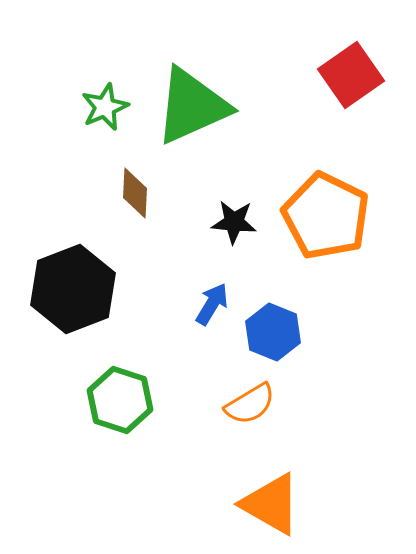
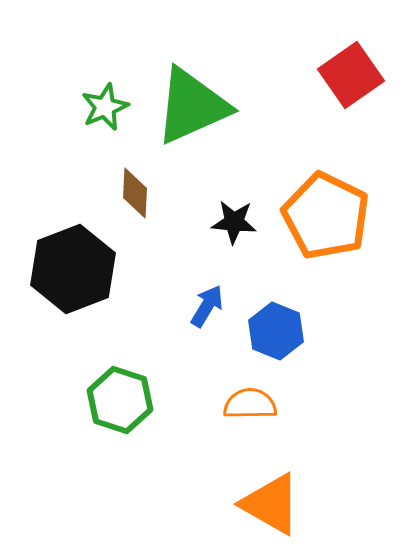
black hexagon: moved 20 px up
blue arrow: moved 5 px left, 2 px down
blue hexagon: moved 3 px right, 1 px up
orange semicircle: rotated 150 degrees counterclockwise
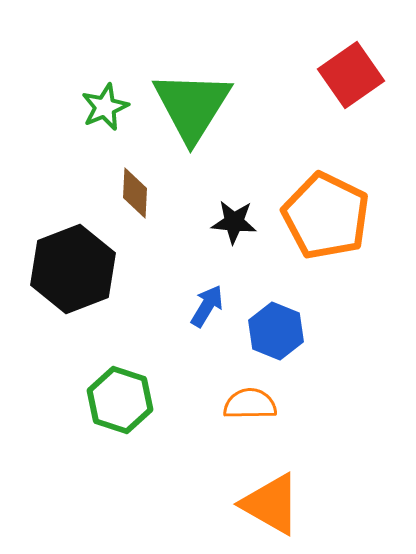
green triangle: rotated 34 degrees counterclockwise
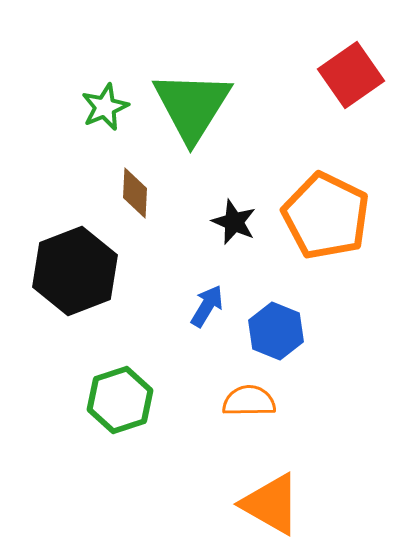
black star: rotated 18 degrees clockwise
black hexagon: moved 2 px right, 2 px down
green hexagon: rotated 24 degrees clockwise
orange semicircle: moved 1 px left, 3 px up
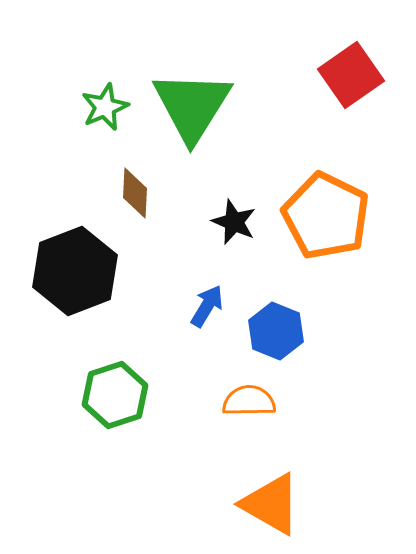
green hexagon: moved 5 px left, 5 px up
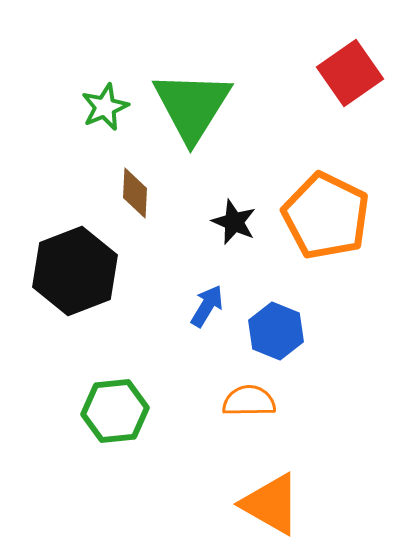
red square: moved 1 px left, 2 px up
green hexagon: moved 16 px down; rotated 12 degrees clockwise
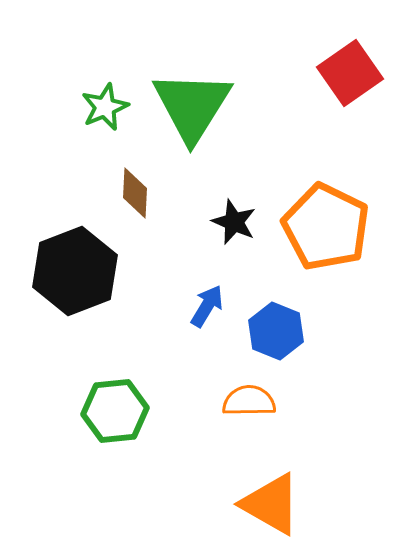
orange pentagon: moved 11 px down
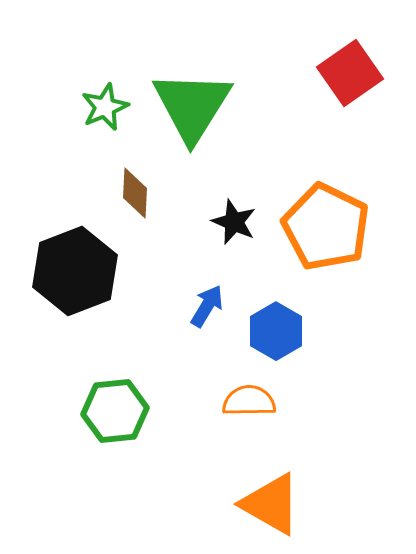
blue hexagon: rotated 8 degrees clockwise
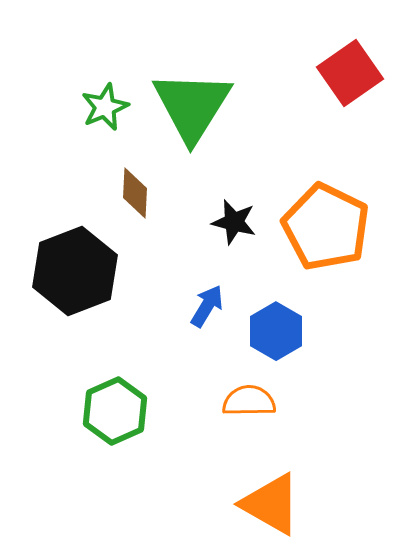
black star: rotated 9 degrees counterclockwise
green hexagon: rotated 18 degrees counterclockwise
